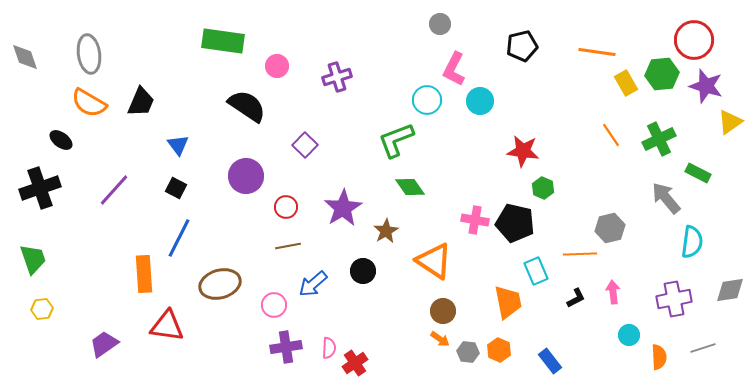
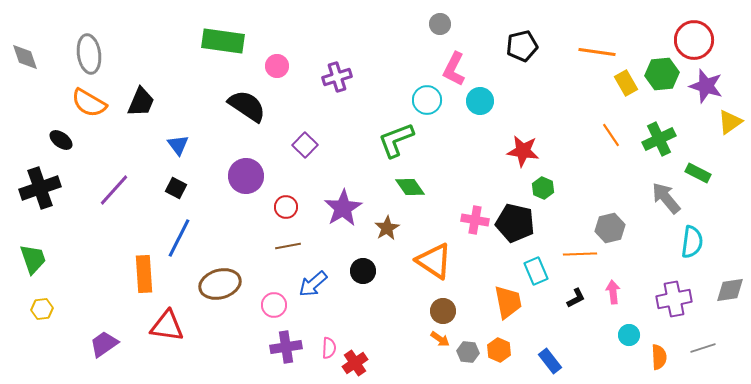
brown star at (386, 231): moved 1 px right, 3 px up
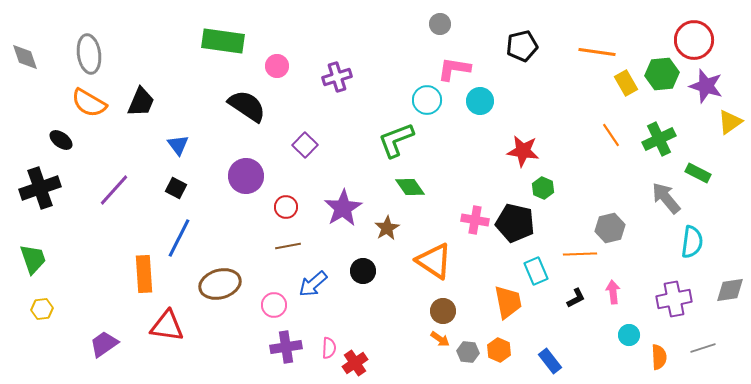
pink L-shape at (454, 69): rotated 72 degrees clockwise
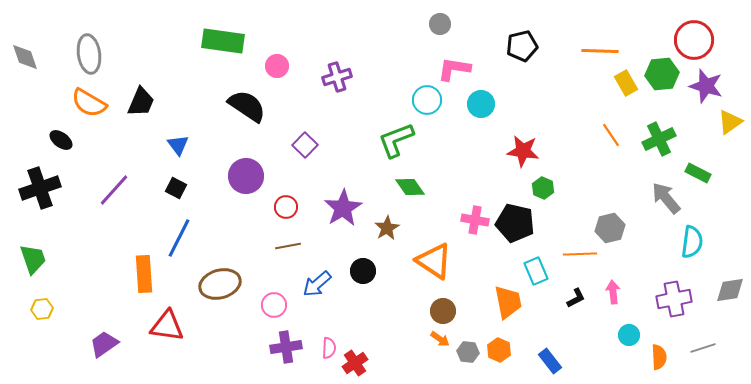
orange line at (597, 52): moved 3 px right, 1 px up; rotated 6 degrees counterclockwise
cyan circle at (480, 101): moved 1 px right, 3 px down
blue arrow at (313, 284): moved 4 px right
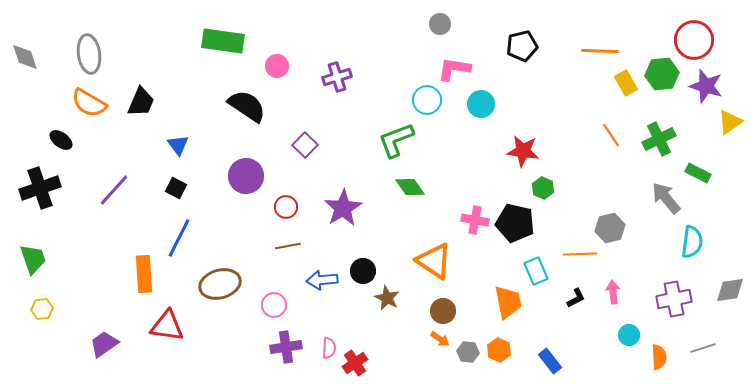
brown star at (387, 228): moved 70 px down; rotated 15 degrees counterclockwise
blue arrow at (317, 284): moved 5 px right, 4 px up; rotated 36 degrees clockwise
